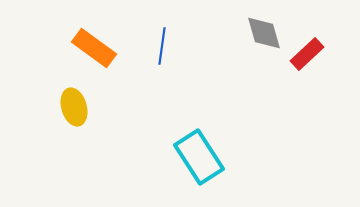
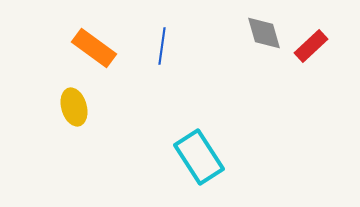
red rectangle: moved 4 px right, 8 px up
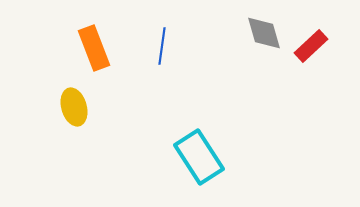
orange rectangle: rotated 33 degrees clockwise
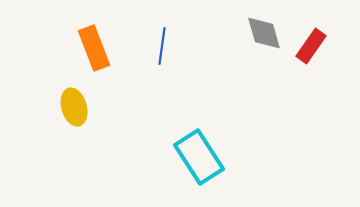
red rectangle: rotated 12 degrees counterclockwise
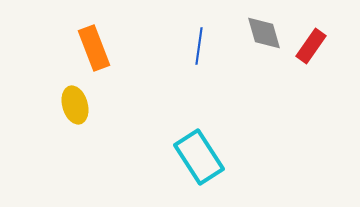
blue line: moved 37 px right
yellow ellipse: moved 1 px right, 2 px up
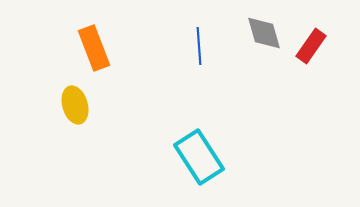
blue line: rotated 12 degrees counterclockwise
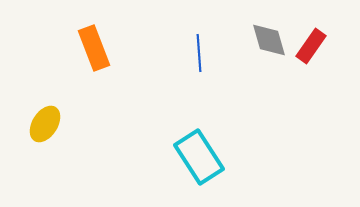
gray diamond: moved 5 px right, 7 px down
blue line: moved 7 px down
yellow ellipse: moved 30 px left, 19 px down; rotated 48 degrees clockwise
